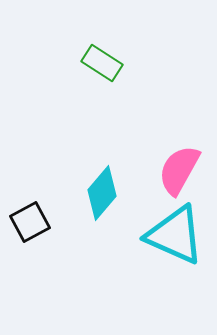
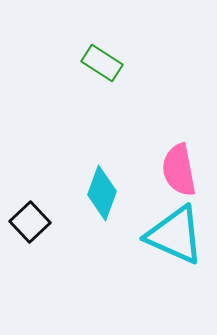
pink semicircle: rotated 40 degrees counterclockwise
cyan diamond: rotated 20 degrees counterclockwise
black square: rotated 15 degrees counterclockwise
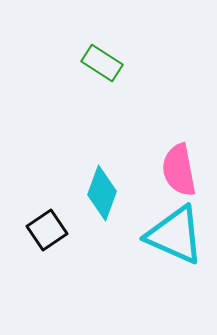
black square: moved 17 px right, 8 px down; rotated 9 degrees clockwise
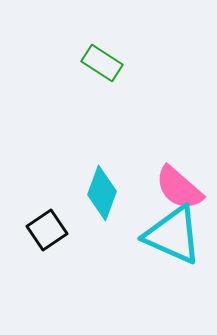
pink semicircle: moved 18 px down; rotated 38 degrees counterclockwise
cyan triangle: moved 2 px left
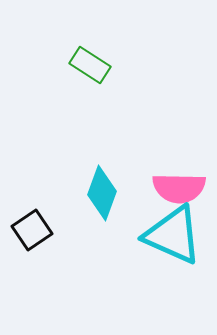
green rectangle: moved 12 px left, 2 px down
pink semicircle: rotated 40 degrees counterclockwise
black square: moved 15 px left
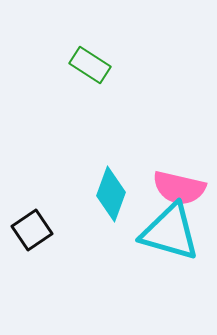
pink semicircle: rotated 12 degrees clockwise
cyan diamond: moved 9 px right, 1 px down
cyan triangle: moved 3 px left, 3 px up; rotated 8 degrees counterclockwise
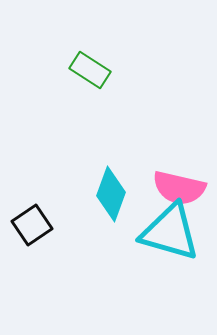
green rectangle: moved 5 px down
black square: moved 5 px up
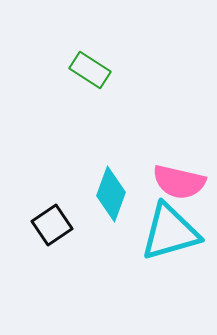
pink semicircle: moved 6 px up
black square: moved 20 px right
cyan triangle: rotated 32 degrees counterclockwise
